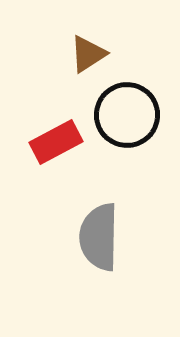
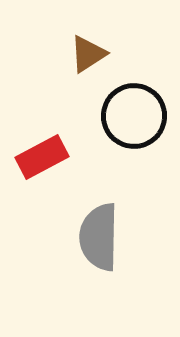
black circle: moved 7 px right, 1 px down
red rectangle: moved 14 px left, 15 px down
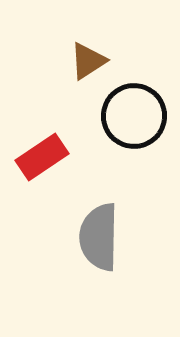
brown triangle: moved 7 px down
red rectangle: rotated 6 degrees counterclockwise
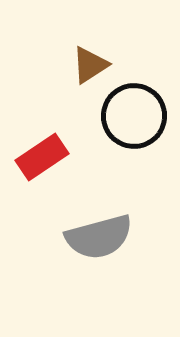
brown triangle: moved 2 px right, 4 px down
gray semicircle: rotated 106 degrees counterclockwise
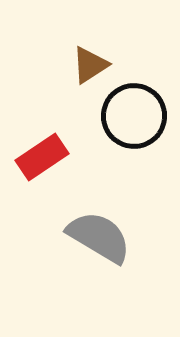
gray semicircle: rotated 134 degrees counterclockwise
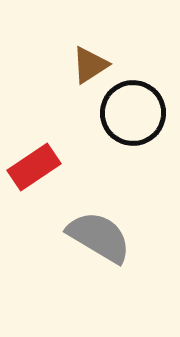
black circle: moved 1 px left, 3 px up
red rectangle: moved 8 px left, 10 px down
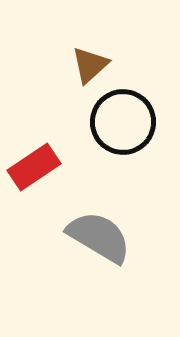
brown triangle: rotated 9 degrees counterclockwise
black circle: moved 10 px left, 9 px down
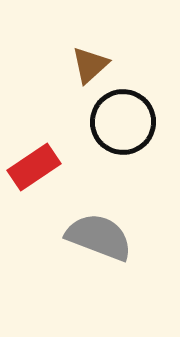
gray semicircle: rotated 10 degrees counterclockwise
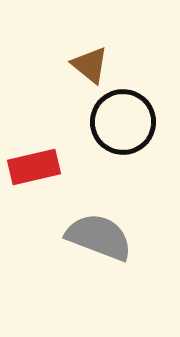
brown triangle: rotated 39 degrees counterclockwise
red rectangle: rotated 21 degrees clockwise
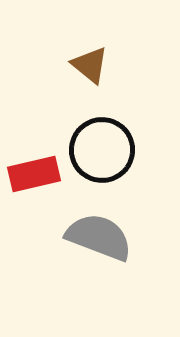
black circle: moved 21 px left, 28 px down
red rectangle: moved 7 px down
